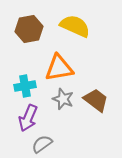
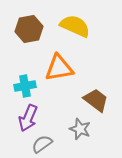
gray star: moved 17 px right, 30 px down
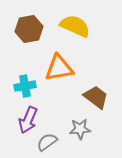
brown trapezoid: moved 3 px up
purple arrow: moved 2 px down
gray star: rotated 25 degrees counterclockwise
gray semicircle: moved 5 px right, 2 px up
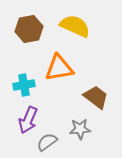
cyan cross: moved 1 px left, 1 px up
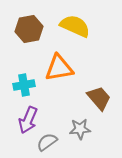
brown trapezoid: moved 3 px right, 1 px down; rotated 12 degrees clockwise
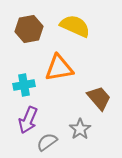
gray star: rotated 30 degrees counterclockwise
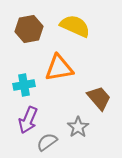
gray star: moved 2 px left, 2 px up
